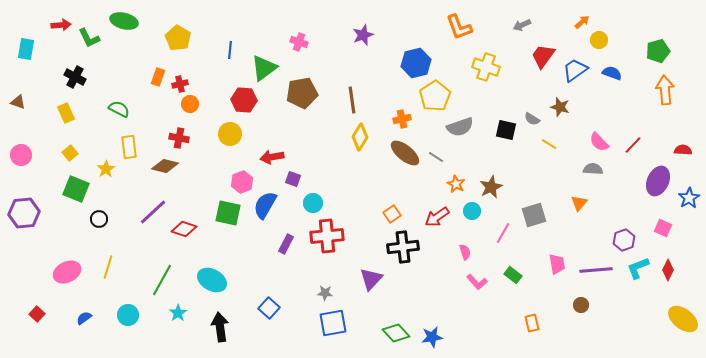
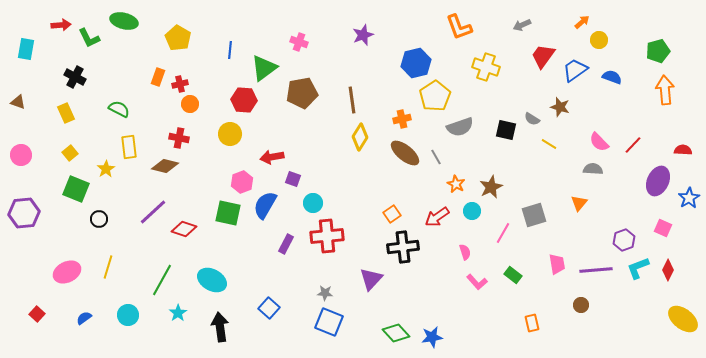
blue semicircle at (612, 73): moved 4 px down
gray line at (436, 157): rotated 28 degrees clockwise
blue square at (333, 323): moved 4 px left, 1 px up; rotated 32 degrees clockwise
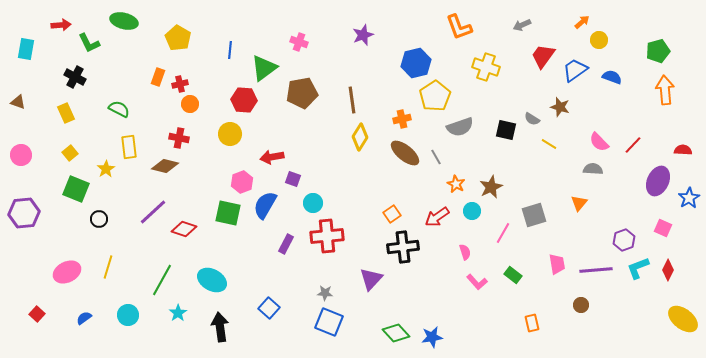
green L-shape at (89, 38): moved 5 px down
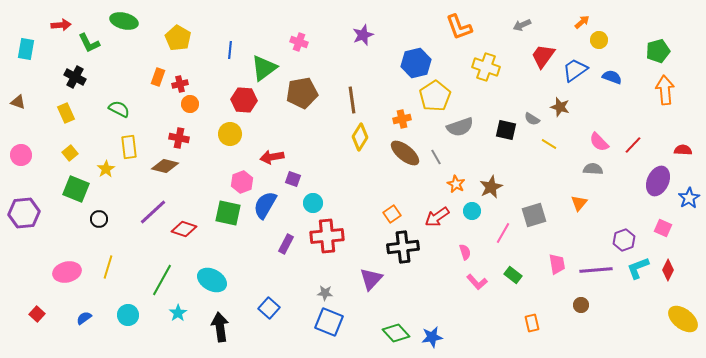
pink ellipse at (67, 272): rotated 12 degrees clockwise
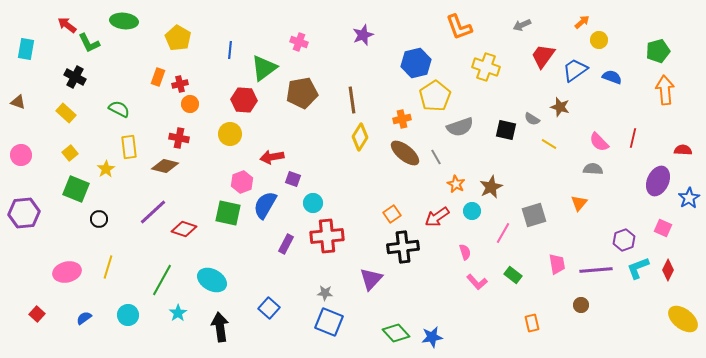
green ellipse at (124, 21): rotated 8 degrees counterclockwise
red arrow at (61, 25): moved 6 px right; rotated 138 degrees counterclockwise
yellow rectangle at (66, 113): rotated 24 degrees counterclockwise
red line at (633, 145): moved 7 px up; rotated 30 degrees counterclockwise
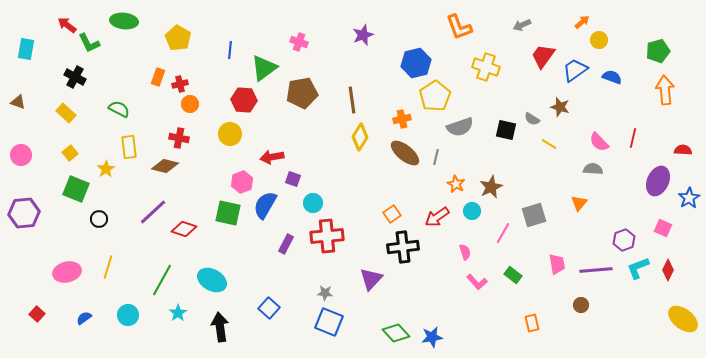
gray line at (436, 157): rotated 42 degrees clockwise
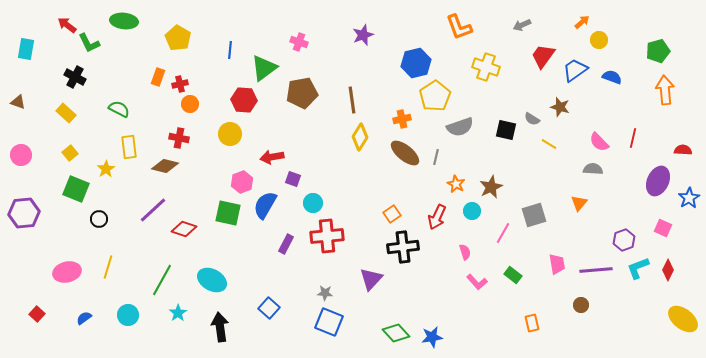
purple line at (153, 212): moved 2 px up
red arrow at (437, 217): rotated 30 degrees counterclockwise
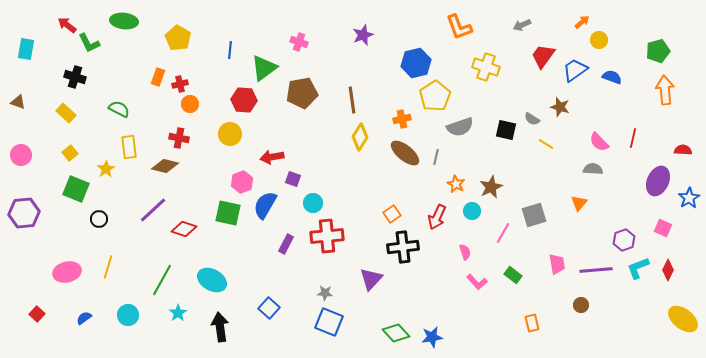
black cross at (75, 77): rotated 10 degrees counterclockwise
yellow line at (549, 144): moved 3 px left
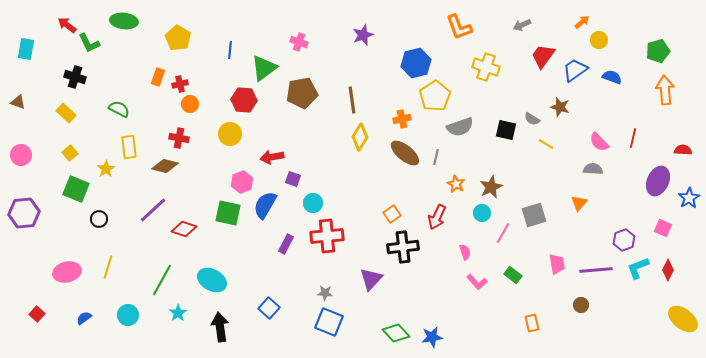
cyan circle at (472, 211): moved 10 px right, 2 px down
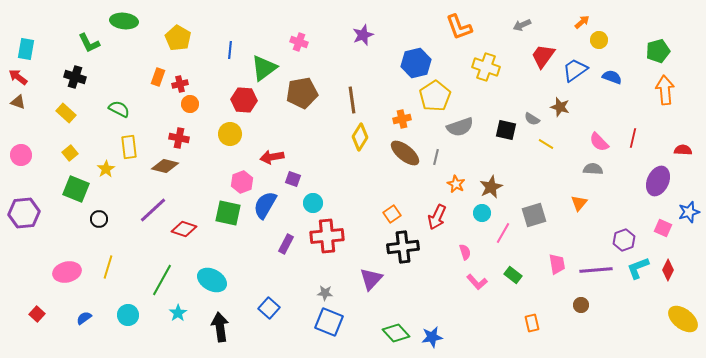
red arrow at (67, 25): moved 49 px left, 52 px down
blue star at (689, 198): moved 14 px down; rotated 15 degrees clockwise
